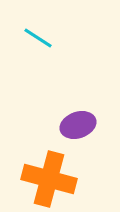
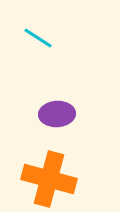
purple ellipse: moved 21 px left, 11 px up; rotated 16 degrees clockwise
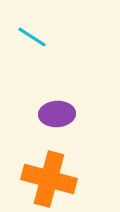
cyan line: moved 6 px left, 1 px up
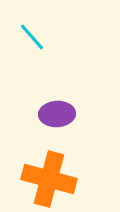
cyan line: rotated 16 degrees clockwise
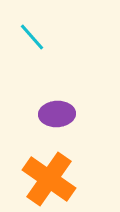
orange cross: rotated 20 degrees clockwise
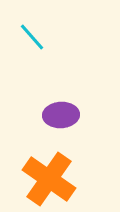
purple ellipse: moved 4 px right, 1 px down
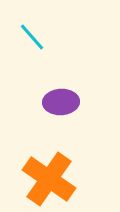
purple ellipse: moved 13 px up
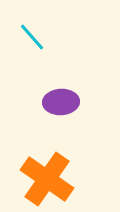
orange cross: moved 2 px left
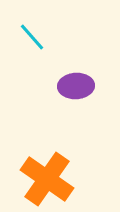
purple ellipse: moved 15 px right, 16 px up
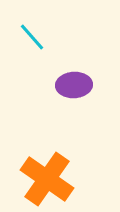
purple ellipse: moved 2 px left, 1 px up
